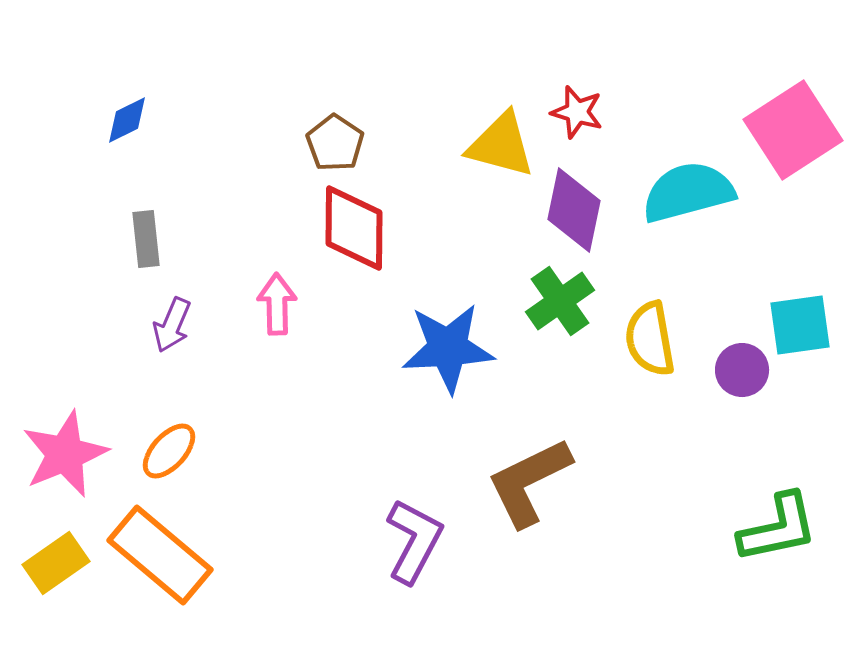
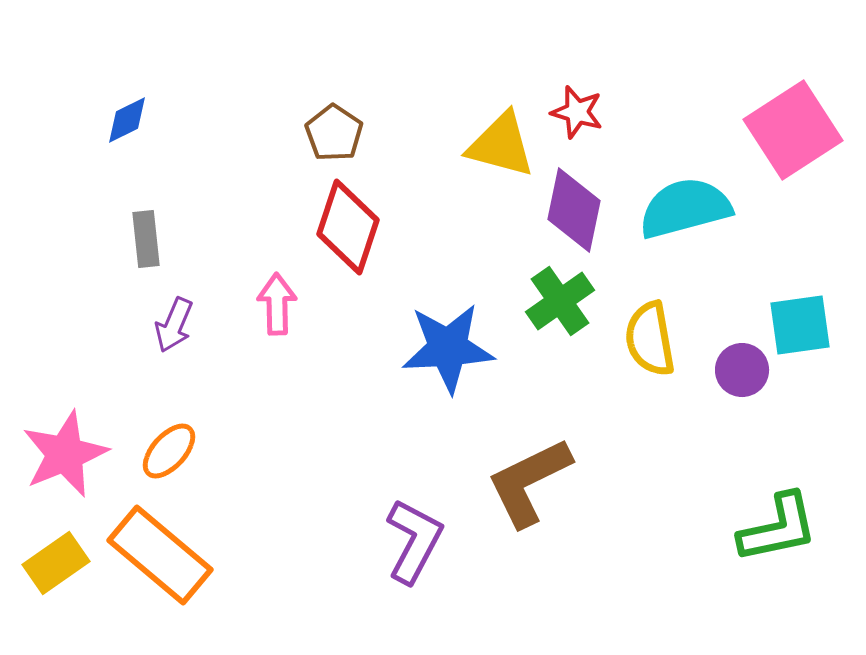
brown pentagon: moved 1 px left, 10 px up
cyan semicircle: moved 3 px left, 16 px down
red diamond: moved 6 px left, 1 px up; rotated 18 degrees clockwise
purple arrow: moved 2 px right
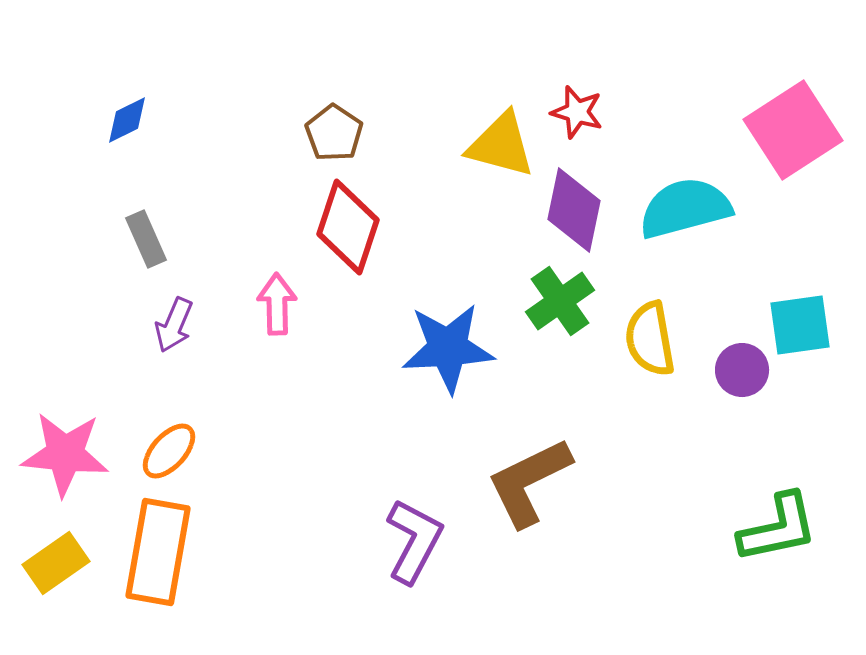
gray rectangle: rotated 18 degrees counterclockwise
pink star: rotated 28 degrees clockwise
orange rectangle: moved 2 px left, 3 px up; rotated 60 degrees clockwise
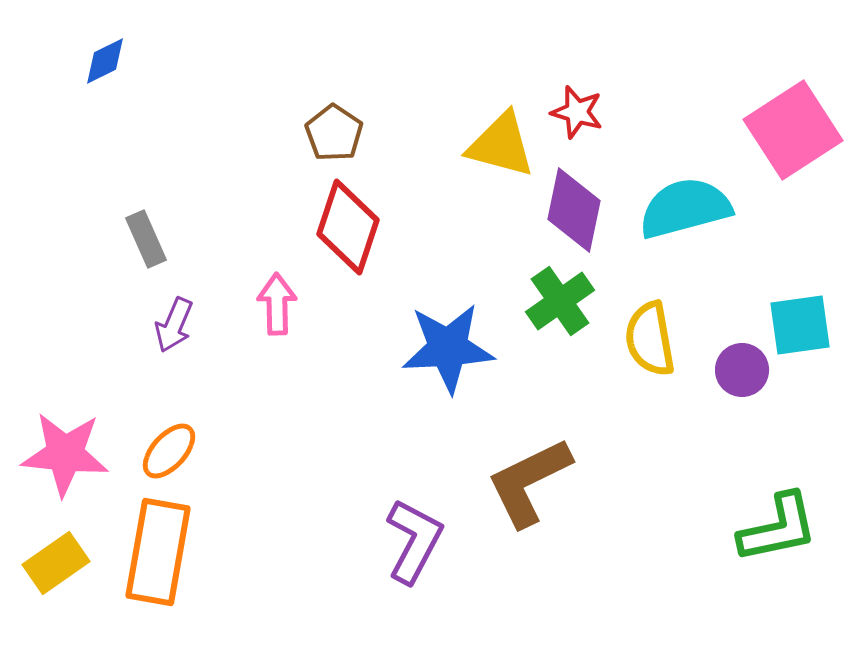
blue diamond: moved 22 px left, 59 px up
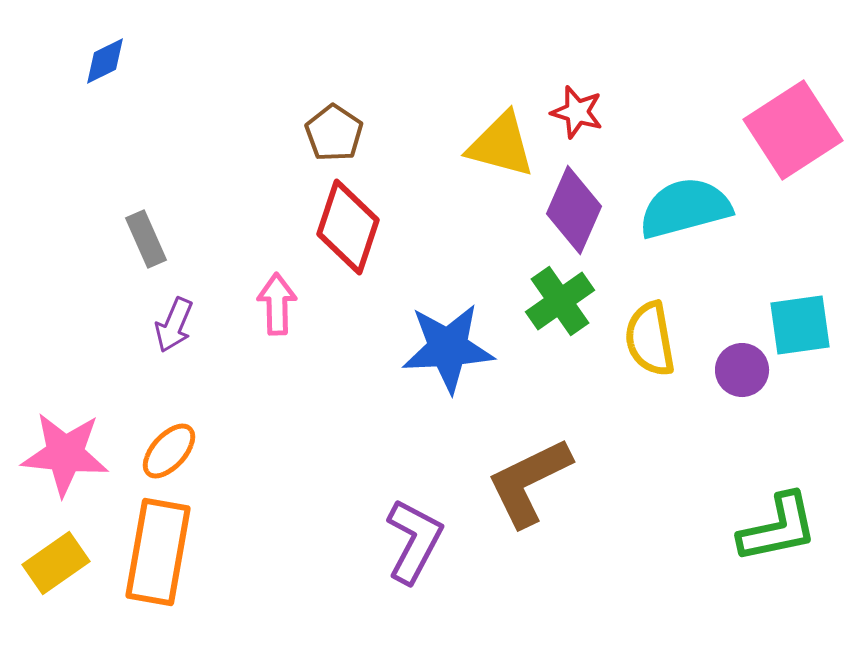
purple diamond: rotated 12 degrees clockwise
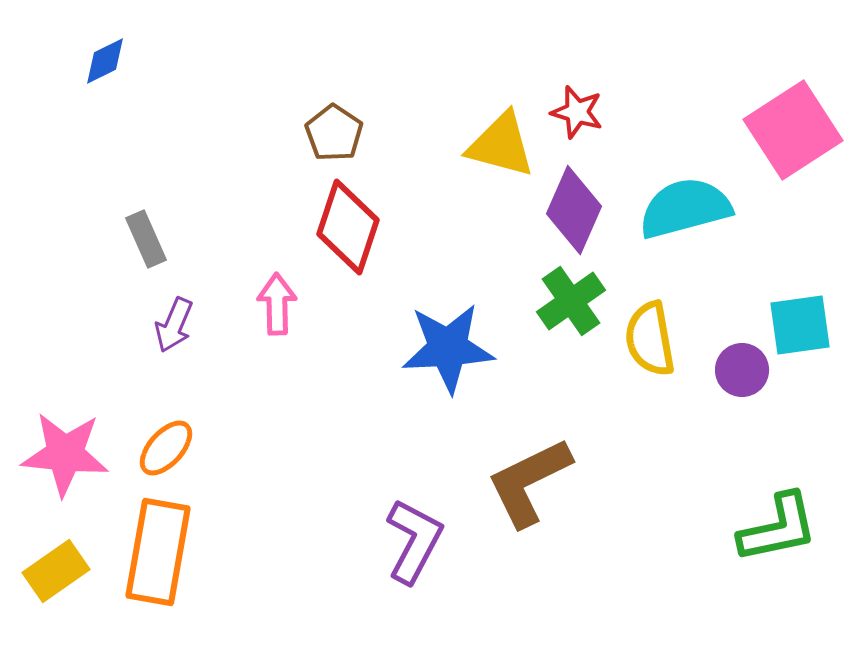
green cross: moved 11 px right
orange ellipse: moved 3 px left, 3 px up
yellow rectangle: moved 8 px down
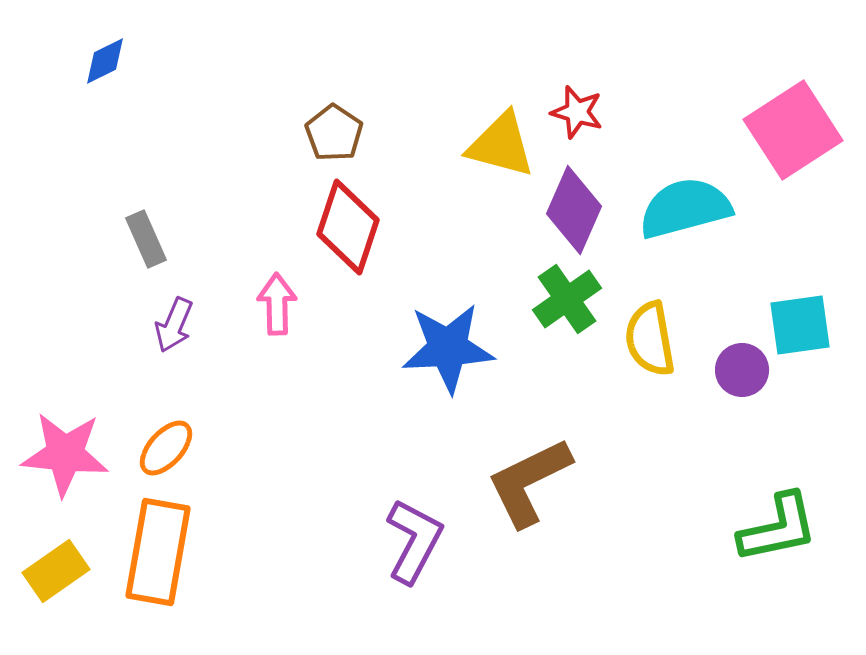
green cross: moved 4 px left, 2 px up
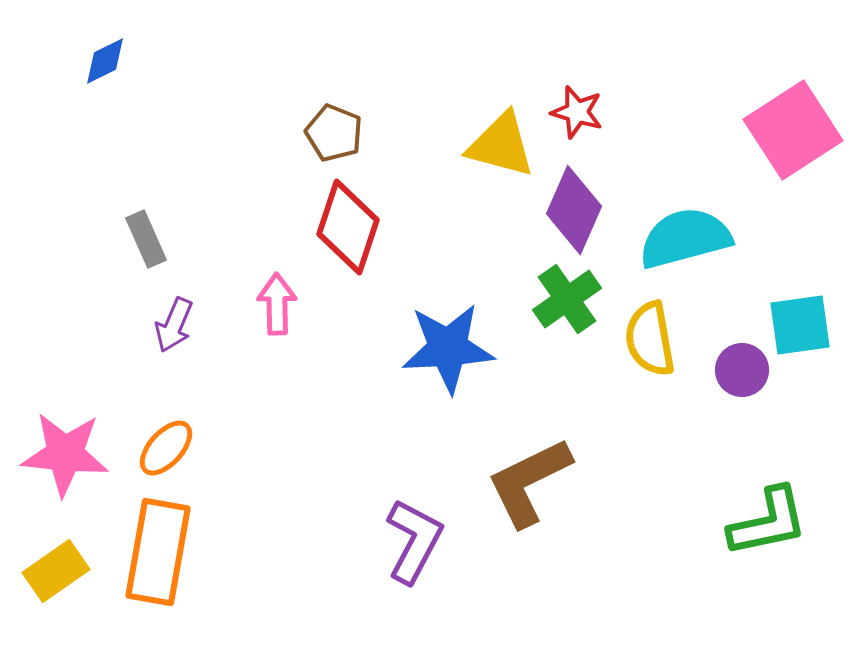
brown pentagon: rotated 12 degrees counterclockwise
cyan semicircle: moved 30 px down
green L-shape: moved 10 px left, 6 px up
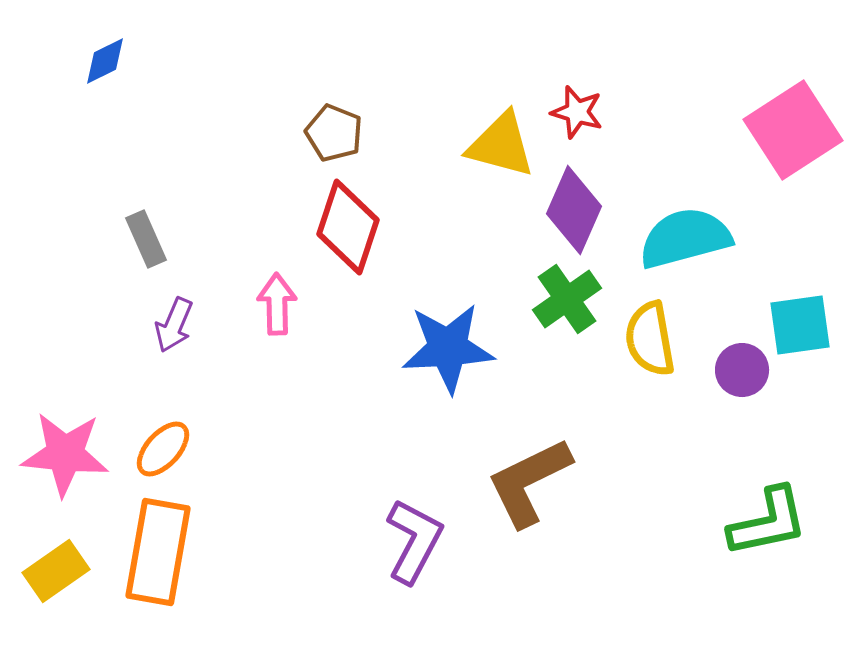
orange ellipse: moved 3 px left, 1 px down
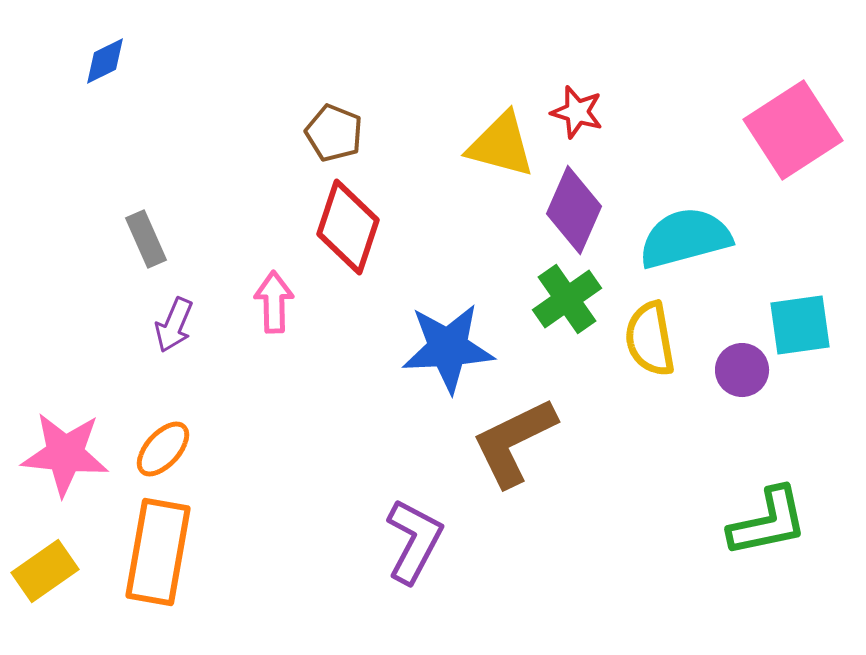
pink arrow: moved 3 px left, 2 px up
brown L-shape: moved 15 px left, 40 px up
yellow rectangle: moved 11 px left
